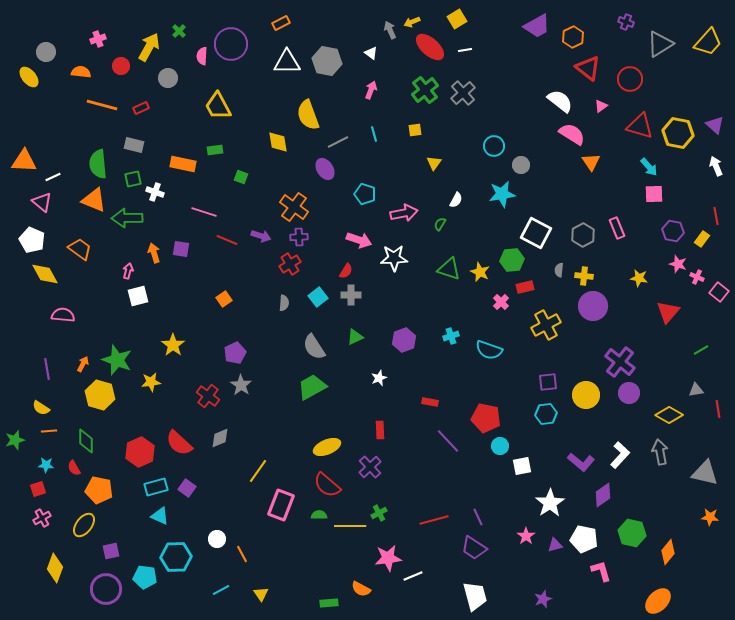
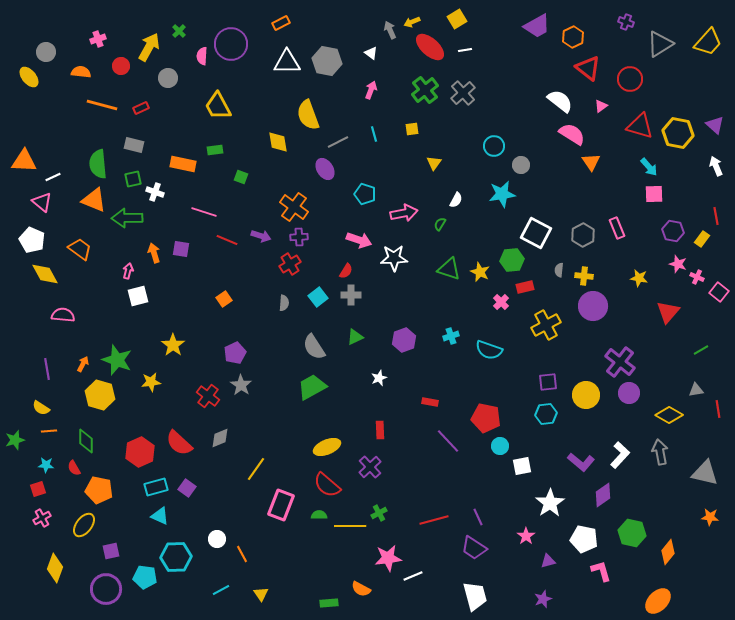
yellow square at (415, 130): moved 3 px left, 1 px up
yellow line at (258, 471): moved 2 px left, 2 px up
purple triangle at (555, 545): moved 7 px left, 16 px down
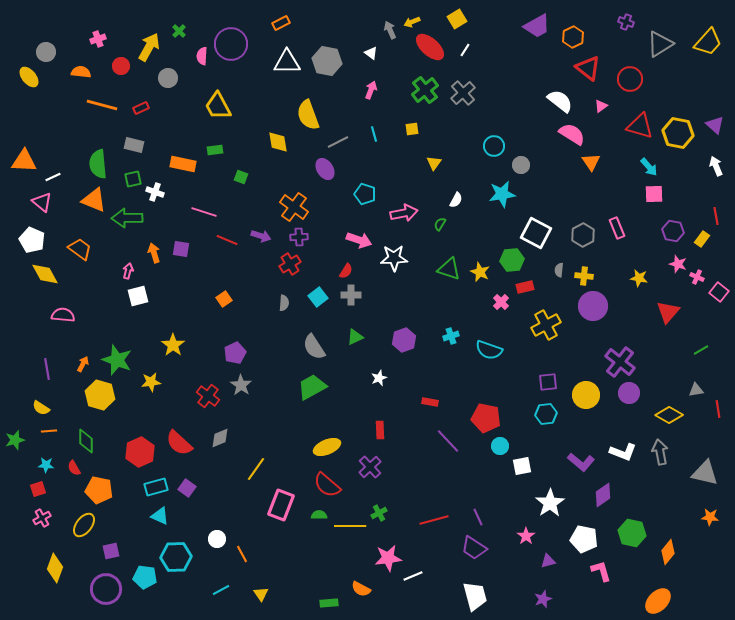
white line at (465, 50): rotated 48 degrees counterclockwise
white L-shape at (620, 455): moved 3 px right, 3 px up; rotated 68 degrees clockwise
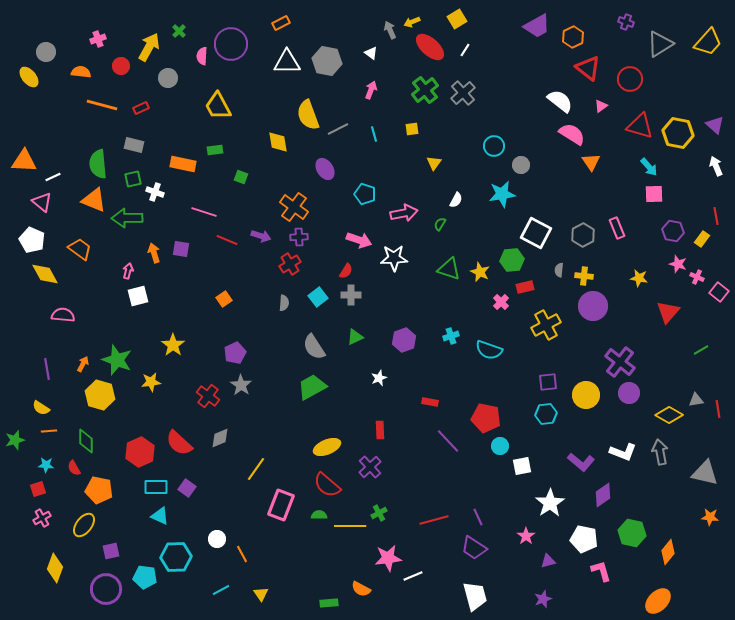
gray line at (338, 142): moved 13 px up
gray triangle at (696, 390): moved 10 px down
cyan rectangle at (156, 487): rotated 15 degrees clockwise
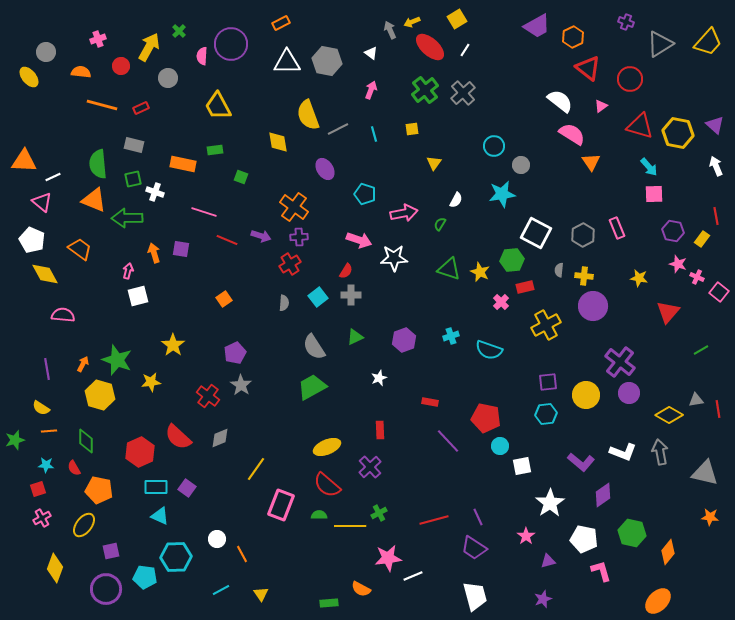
red semicircle at (179, 443): moved 1 px left, 6 px up
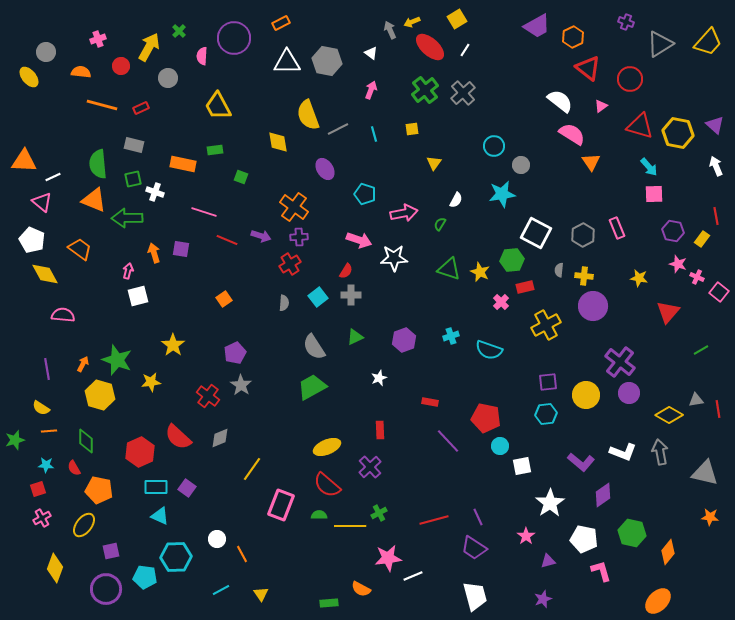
purple circle at (231, 44): moved 3 px right, 6 px up
yellow line at (256, 469): moved 4 px left
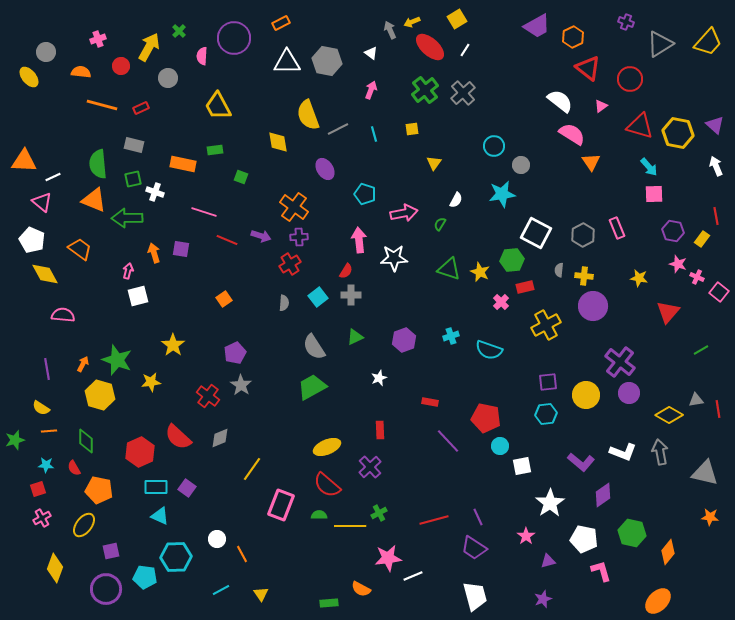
pink arrow at (359, 240): rotated 115 degrees counterclockwise
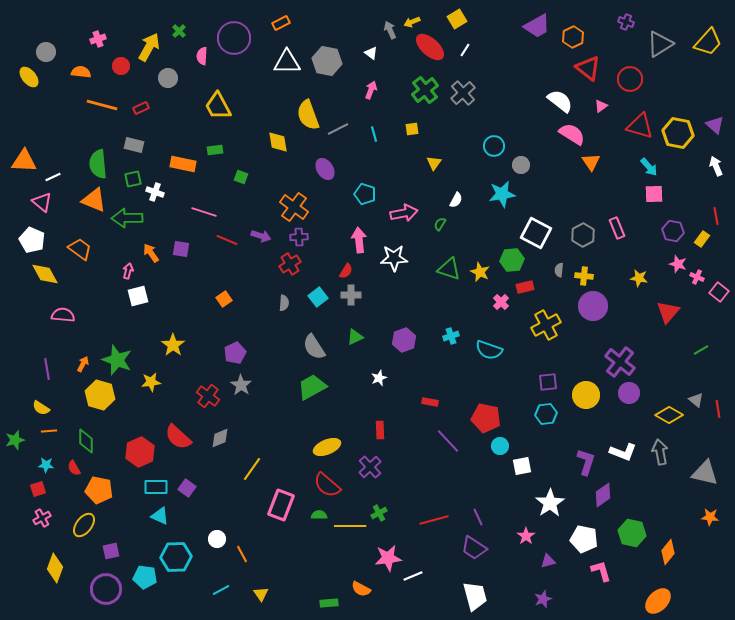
orange arrow at (154, 253): moved 3 px left; rotated 18 degrees counterclockwise
gray triangle at (696, 400): rotated 49 degrees clockwise
purple L-shape at (581, 462): moved 5 px right; rotated 112 degrees counterclockwise
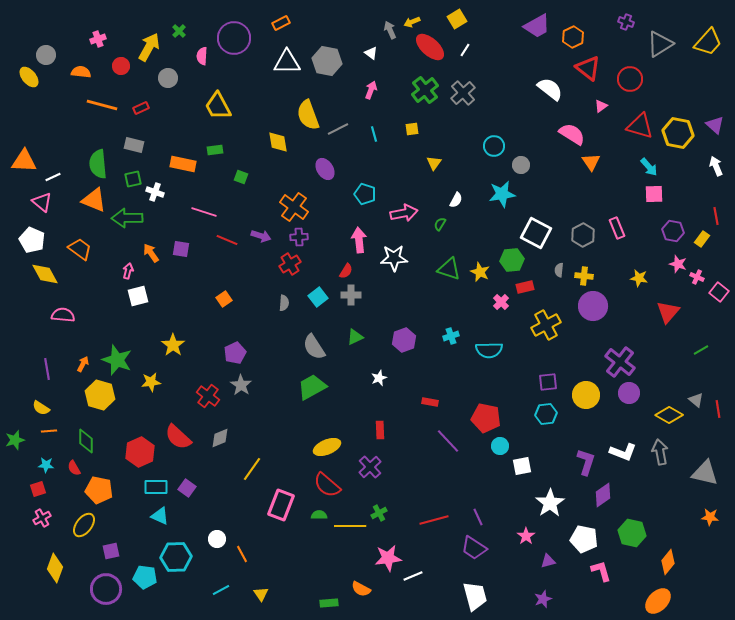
gray circle at (46, 52): moved 3 px down
white semicircle at (560, 101): moved 10 px left, 12 px up
cyan semicircle at (489, 350): rotated 20 degrees counterclockwise
orange diamond at (668, 552): moved 10 px down
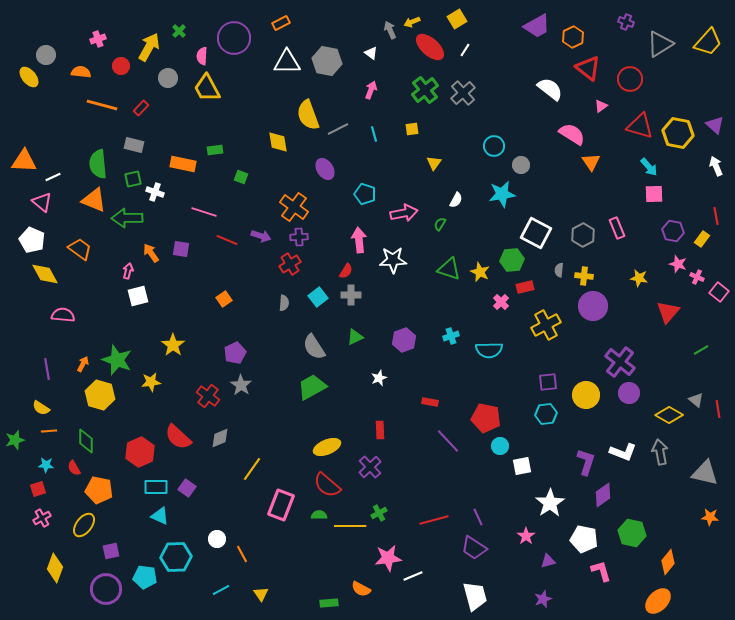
yellow trapezoid at (218, 106): moved 11 px left, 18 px up
red rectangle at (141, 108): rotated 21 degrees counterclockwise
white star at (394, 258): moved 1 px left, 2 px down
